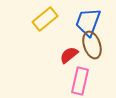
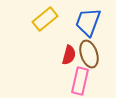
brown ellipse: moved 3 px left, 9 px down
red semicircle: rotated 144 degrees clockwise
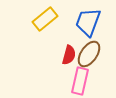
brown ellipse: rotated 52 degrees clockwise
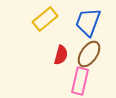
red semicircle: moved 8 px left
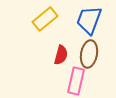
blue trapezoid: moved 1 px right, 2 px up
brown ellipse: rotated 24 degrees counterclockwise
pink rectangle: moved 4 px left
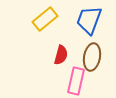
brown ellipse: moved 3 px right, 3 px down
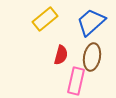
blue trapezoid: moved 2 px right, 2 px down; rotated 28 degrees clockwise
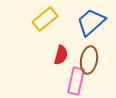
brown ellipse: moved 3 px left, 3 px down
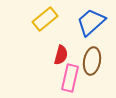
brown ellipse: moved 3 px right, 1 px down
pink rectangle: moved 6 px left, 3 px up
